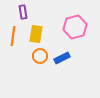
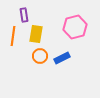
purple rectangle: moved 1 px right, 3 px down
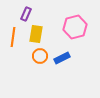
purple rectangle: moved 2 px right, 1 px up; rotated 32 degrees clockwise
orange line: moved 1 px down
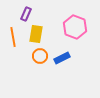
pink hexagon: rotated 25 degrees counterclockwise
orange line: rotated 18 degrees counterclockwise
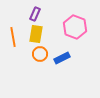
purple rectangle: moved 9 px right
orange circle: moved 2 px up
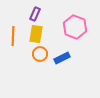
orange line: moved 1 px up; rotated 12 degrees clockwise
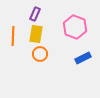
blue rectangle: moved 21 px right
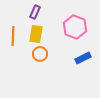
purple rectangle: moved 2 px up
